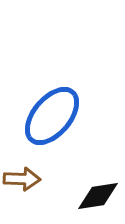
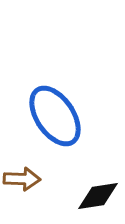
blue ellipse: moved 3 px right; rotated 74 degrees counterclockwise
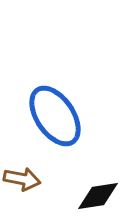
brown arrow: rotated 9 degrees clockwise
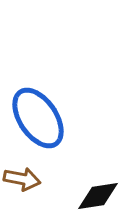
blue ellipse: moved 17 px left, 2 px down
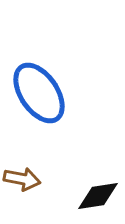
blue ellipse: moved 1 px right, 25 px up
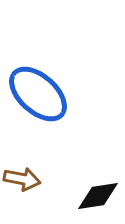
blue ellipse: moved 1 px left, 1 px down; rotated 14 degrees counterclockwise
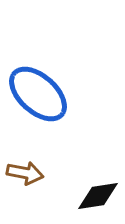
brown arrow: moved 3 px right, 6 px up
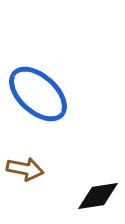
brown arrow: moved 4 px up
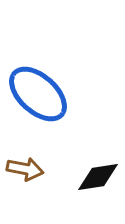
black diamond: moved 19 px up
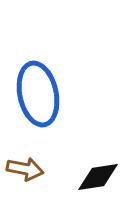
blue ellipse: rotated 36 degrees clockwise
